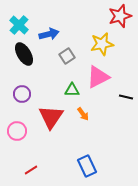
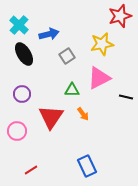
pink triangle: moved 1 px right, 1 px down
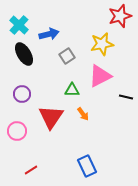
pink triangle: moved 1 px right, 2 px up
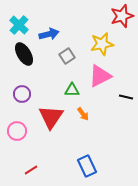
red star: moved 2 px right
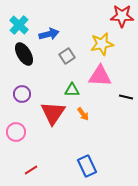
red star: rotated 20 degrees clockwise
pink triangle: rotated 30 degrees clockwise
red triangle: moved 2 px right, 4 px up
pink circle: moved 1 px left, 1 px down
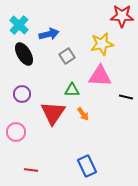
red line: rotated 40 degrees clockwise
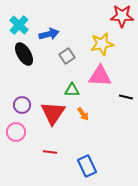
purple circle: moved 11 px down
red line: moved 19 px right, 18 px up
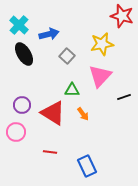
red star: rotated 15 degrees clockwise
gray square: rotated 14 degrees counterclockwise
pink triangle: rotated 50 degrees counterclockwise
black line: moved 2 px left; rotated 32 degrees counterclockwise
red triangle: rotated 32 degrees counterclockwise
